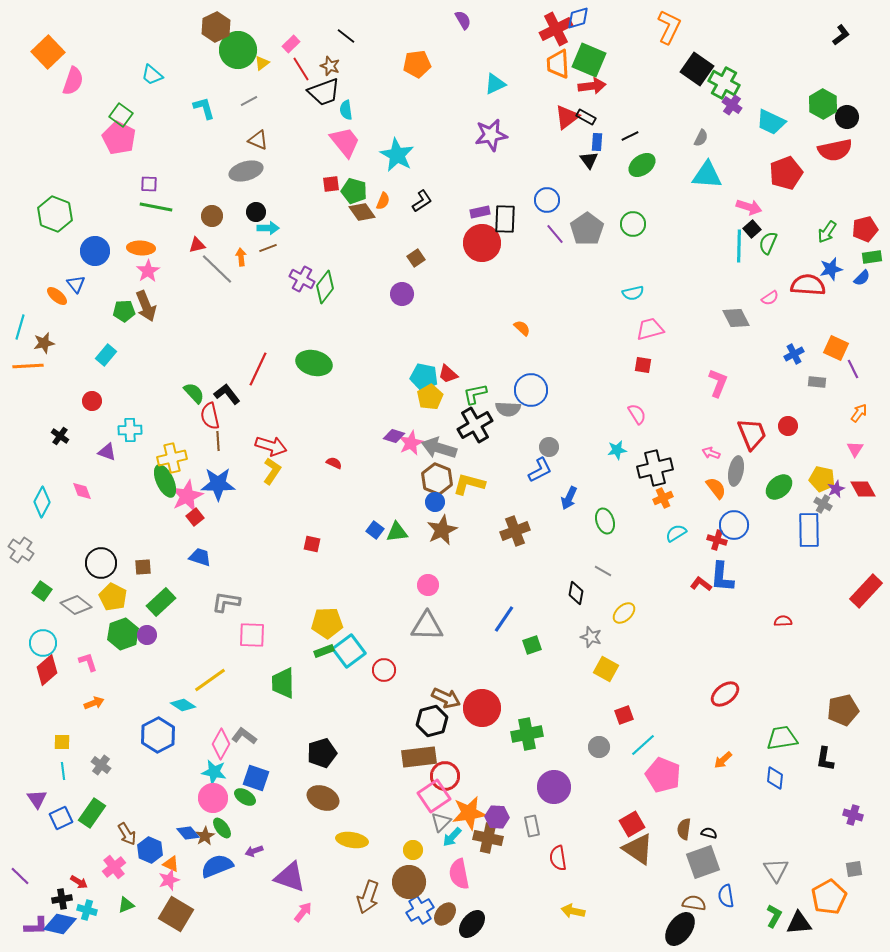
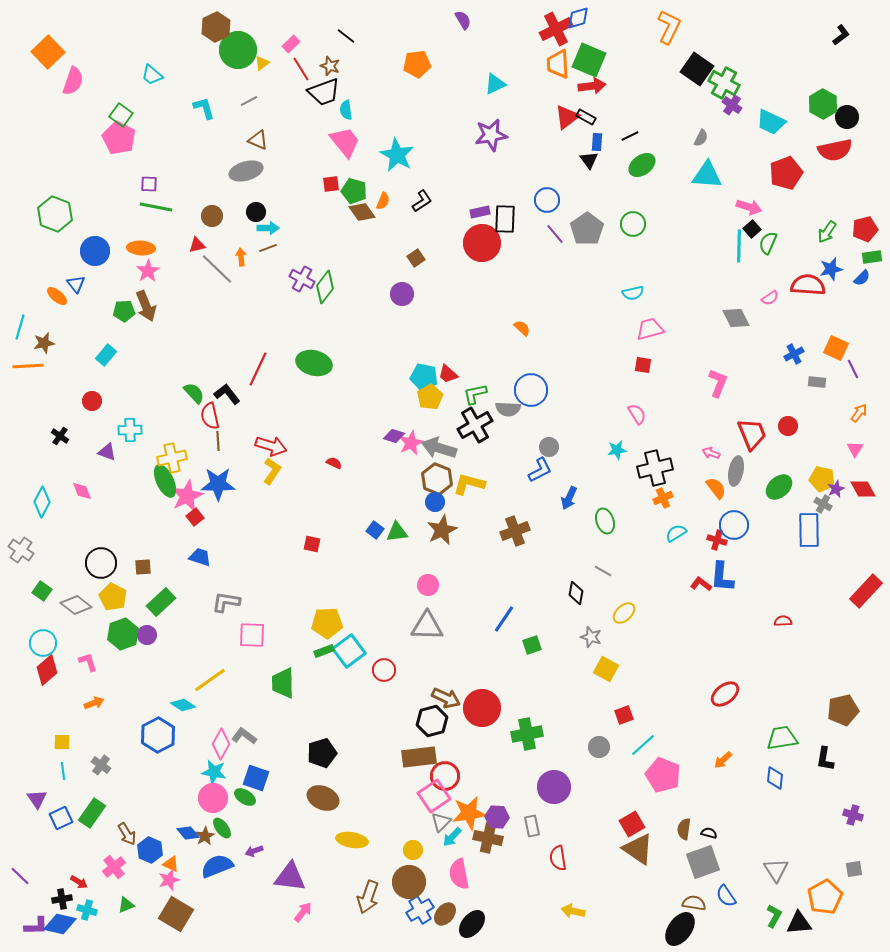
purple triangle at (290, 877): rotated 12 degrees counterclockwise
blue semicircle at (726, 896): rotated 25 degrees counterclockwise
orange pentagon at (829, 897): moved 4 px left
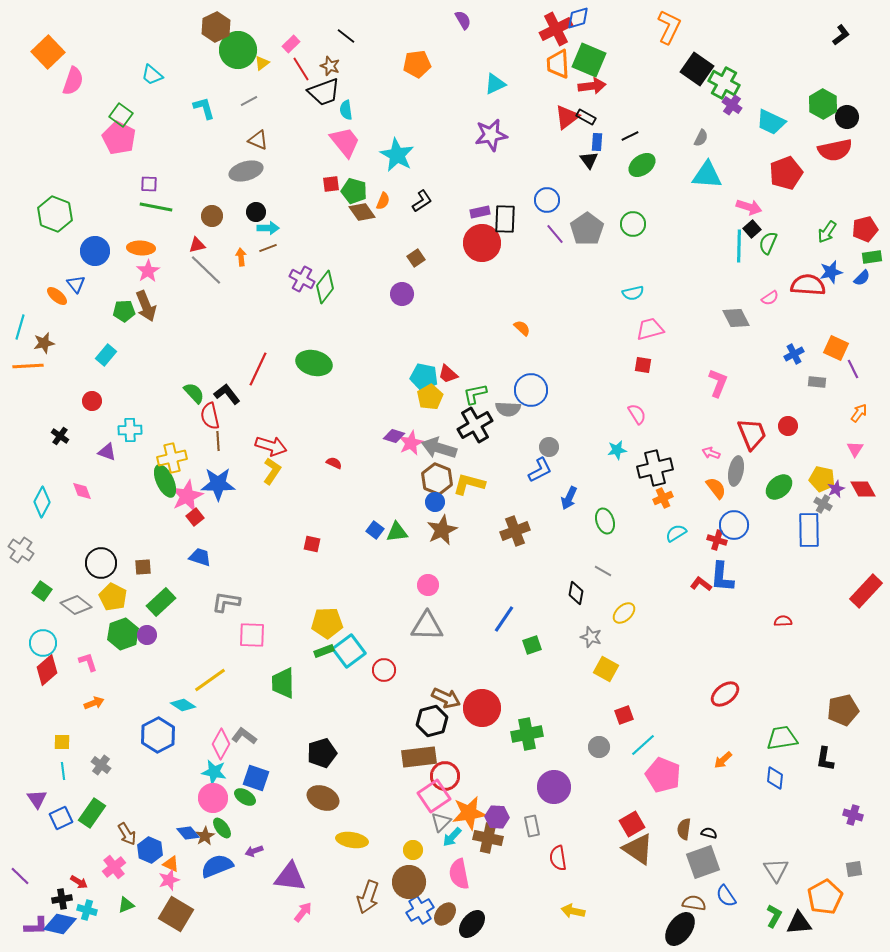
gray line at (217, 269): moved 11 px left, 1 px down
blue star at (831, 269): moved 3 px down
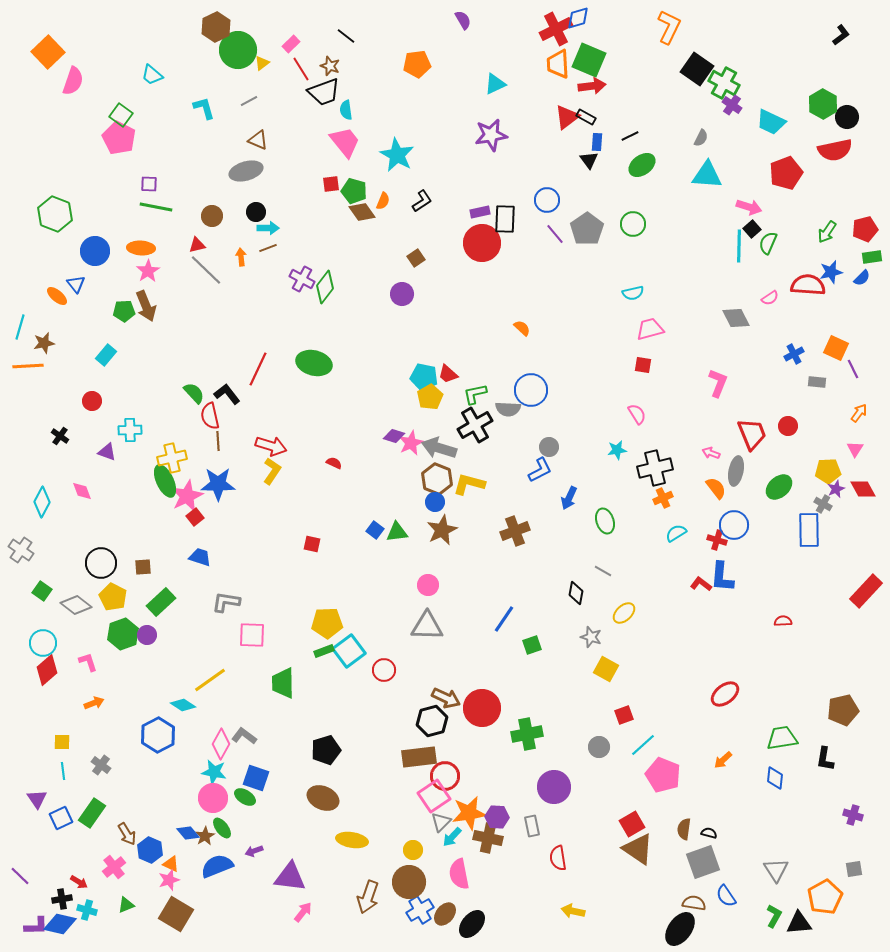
yellow pentagon at (822, 479): moved 6 px right, 8 px up; rotated 15 degrees counterclockwise
black pentagon at (322, 753): moved 4 px right, 3 px up
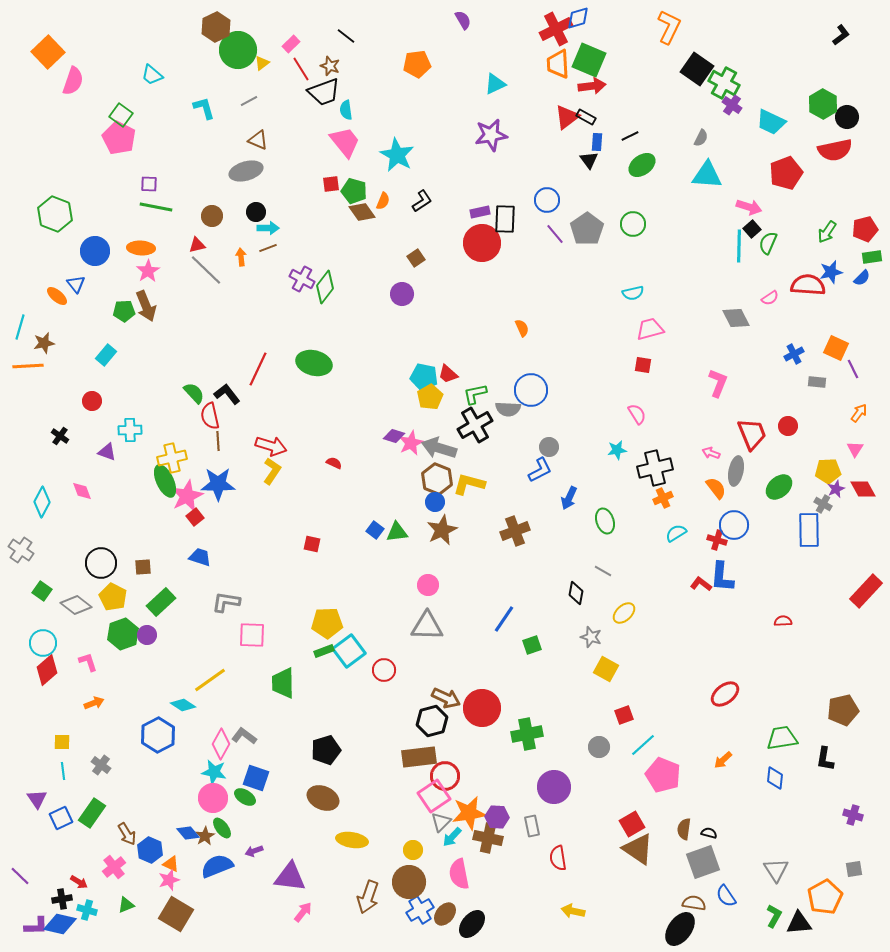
orange semicircle at (522, 328): rotated 24 degrees clockwise
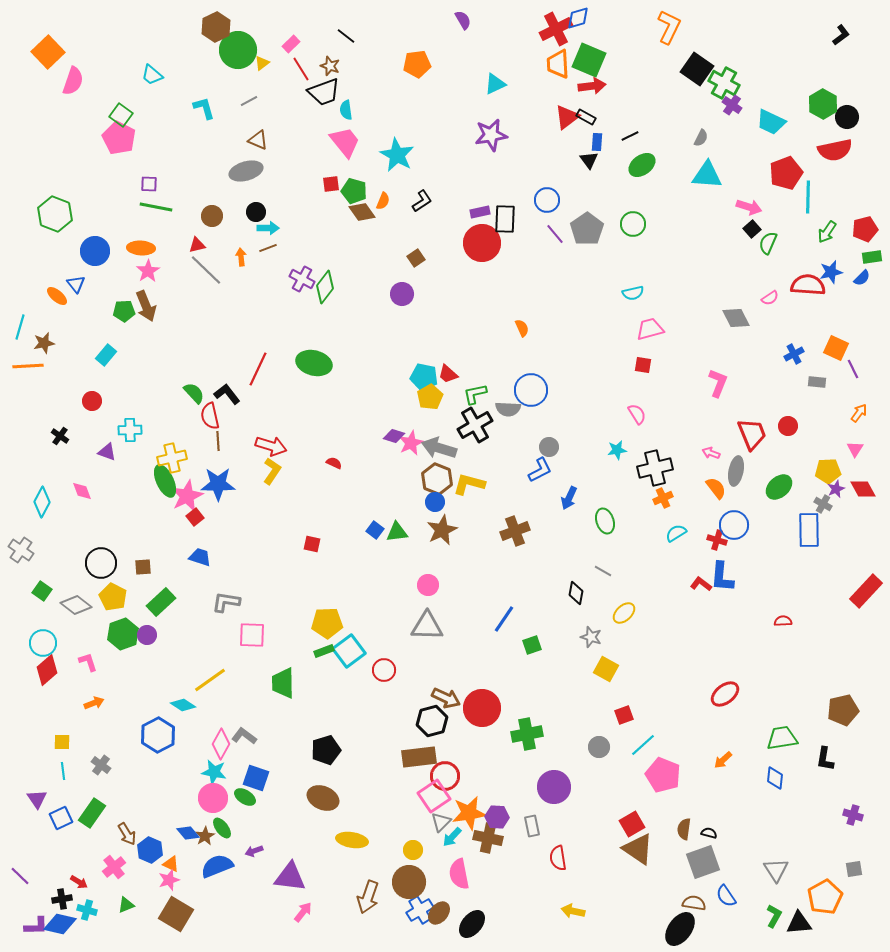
cyan line at (739, 246): moved 69 px right, 49 px up
brown ellipse at (445, 914): moved 6 px left, 1 px up
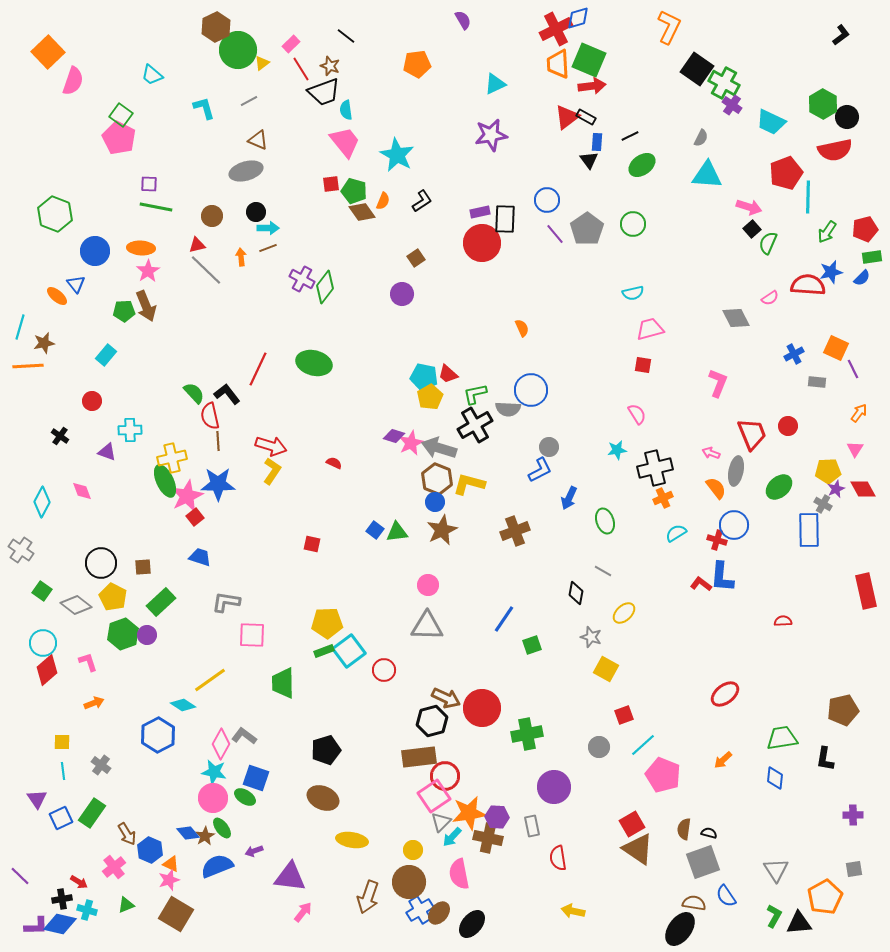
red rectangle at (866, 591): rotated 56 degrees counterclockwise
purple cross at (853, 815): rotated 18 degrees counterclockwise
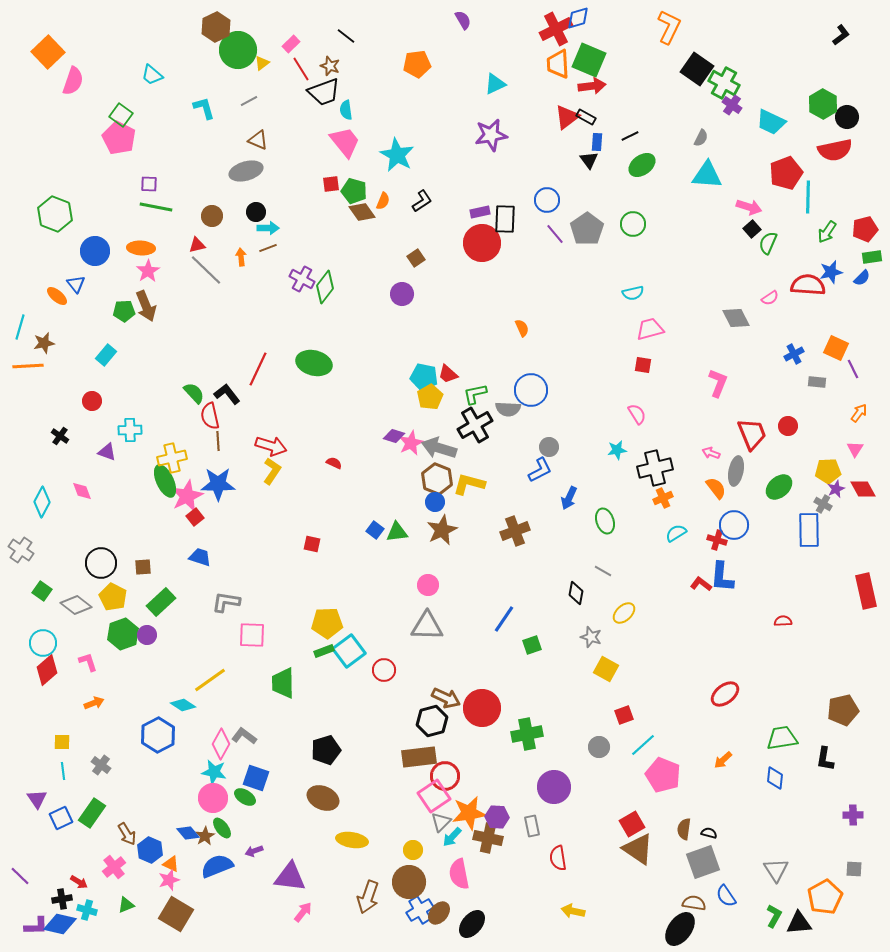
gray square at (854, 869): rotated 12 degrees clockwise
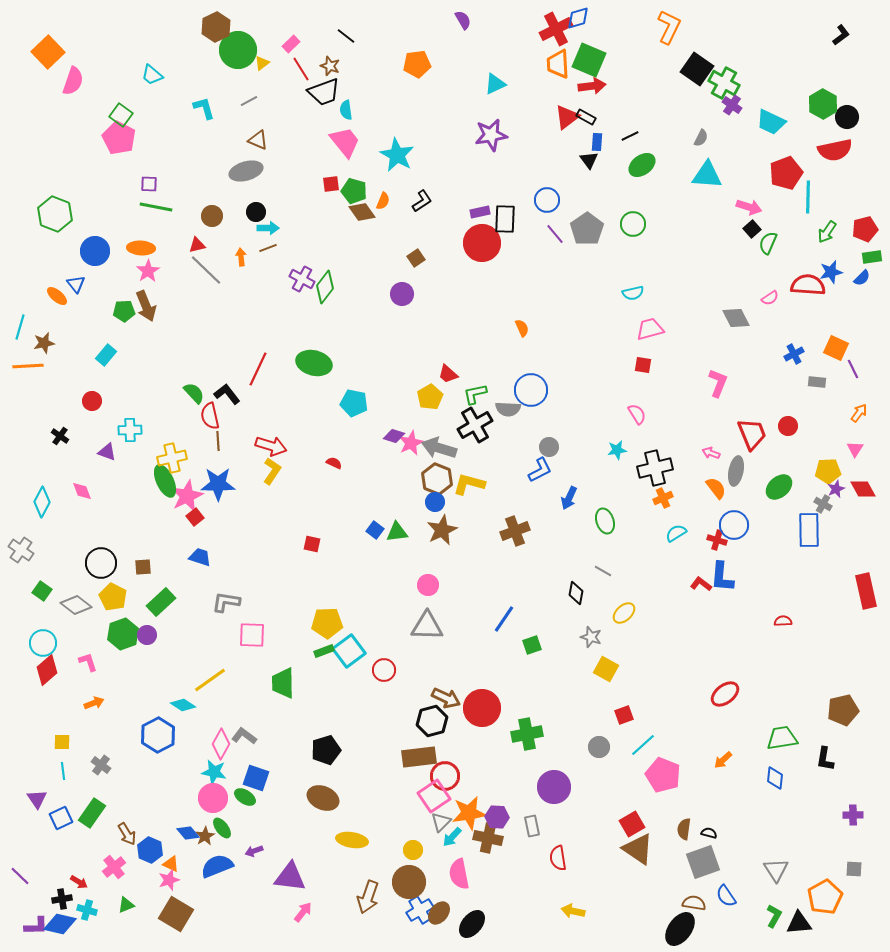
cyan pentagon at (424, 377): moved 70 px left, 26 px down
